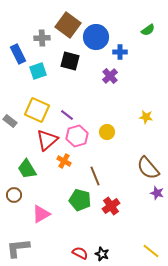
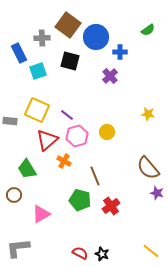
blue rectangle: moved 1 px right, 1 px up
yellow star: moved 2 px right, 3 px up
gray rectangle: rotated 32 degrees counterclockwise
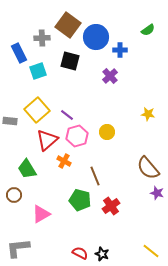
blue cross: moved 2 px up
yellow square: rotated 25 degrees clockwise
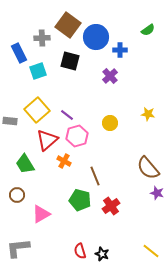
yellow circle: moved 3 px right, 9 px up
green trapezoid: moved 2 px left, 5 px up
brown circle: moved 3 px right
red semicircle: moved 2 px up; rotated 133 degrees counterclockwise
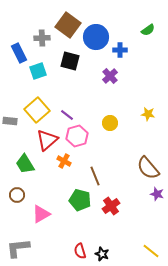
purple star: moved 1 px down
